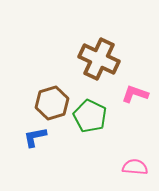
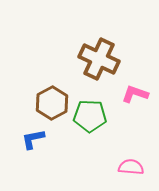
brown hexagon: rotated 12 degrees counterclockwise
green pentagon: rotated 24 degrees counterclockwise
blue L-shape: moved 2 px left, 2 px down
pink semicircle: moved 4 px left
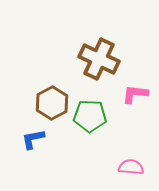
pink L-shape: rotated 12 degrees counterclockwise
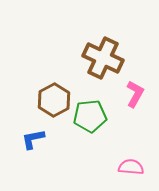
brown cross: moved 4 px right, 1 px up
pink L-shape: rotated 112 degrees clockwise
brown hexagon: moved 2 px right, 3 px up
green pentagon: rotated 8 degrees counterclockwise
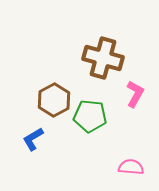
brown cross: rotated 9 degrees counterclockwise
green pentagon: rotated 12 degrees clockwise
blue L-shape: rotated 20 degrees counterclockwise
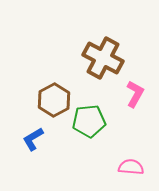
brown cross: rotated 12 degrees clockwise
green pentagon: moved 1 px left, 5 px down; rotated 12 degrees counterclockwise
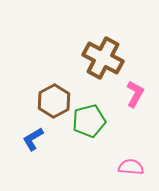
brown hexagon: moved 1 px down
green pentagon: rotated 8 degrees counterclockwise
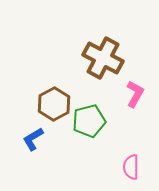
brown hexagon: moved 3 px down
pink semicircle: rotated 95 degrees counterclockwise
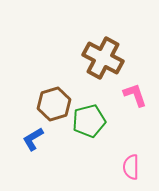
pink L-shape: moved 1 px down; rotated 48 degrees counterclockwise
brown hexagon: rotated 12 degrees clockwise
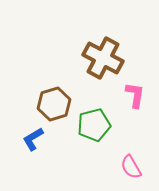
pink L-shape: rotated 28 degrees clockwise
green pentagon: moved 5 px right, 4 px down
pink semicircle: rotated 30 degrees counterclockwise
